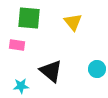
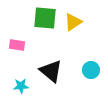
green square: moved 16 px right
yellow triangle: rotated 36 degrees clockwise
cyan circle: moved 6 px left, 1 px down
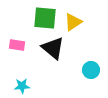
black triangle: moved 2 px right, 23 px up
cyan star: moved 1 px right
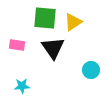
black triangle: rotated 15 degrees clockwise
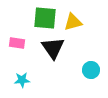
yellow triangle: rotated 18 degrees clockwise
pink rectangle: moved 2 px up
cyan star: moved 6 px up
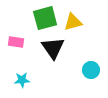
green square: rotated 20 degrees counterclockwise
pink rectangle: moved 1 px left, 1 px up
